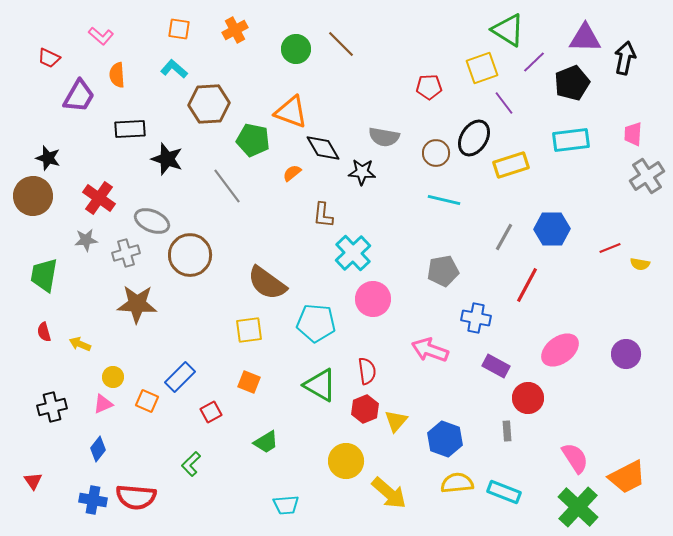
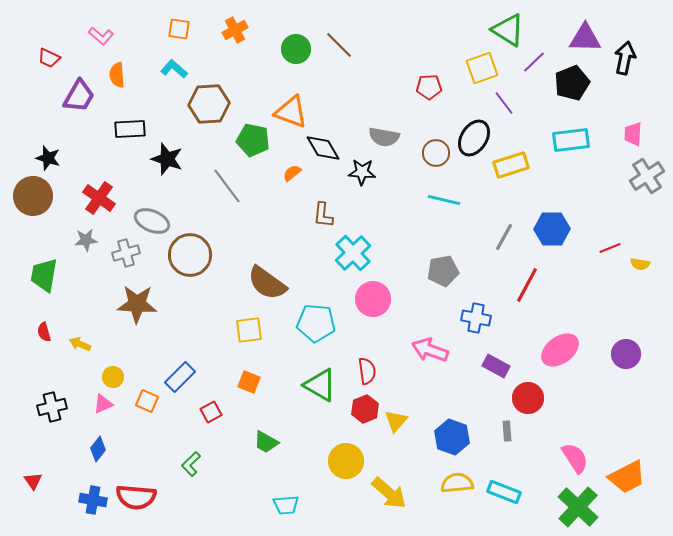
brown line at (341, 44): moved 2 px left, 1 px down
blue hexagon at (445, 439): moved 7 px right, 2 px up
green trapezoid at (266, 442): rotated 60 degrees clockwise
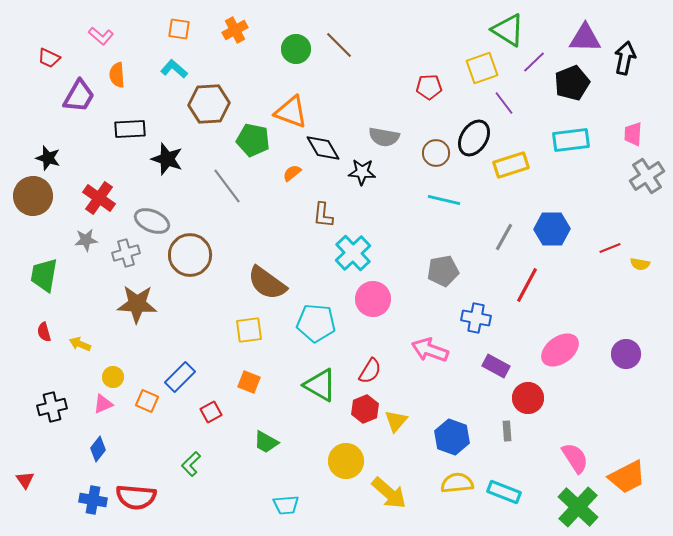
red semicircle at (367, 371): moved 3 px right; rotated 40 degrees clockwise
red triangle at (33, 481): moved 8 px left, 1 px up
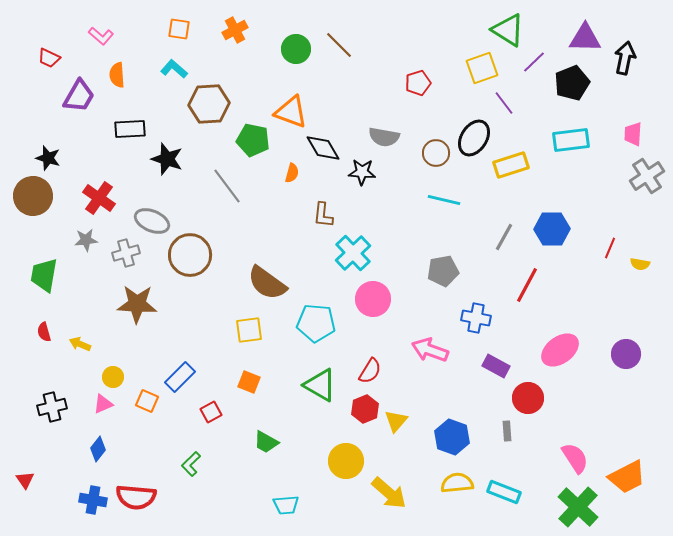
red pentagon at (429, 87): moved 11 px left, 4 px up; rotated 15 degrees counterclockwise
orange semicircle at (292, 173): rotated 144 degrees clockwise
red line at (610, 248): rotated 45 degrees counterclockwise
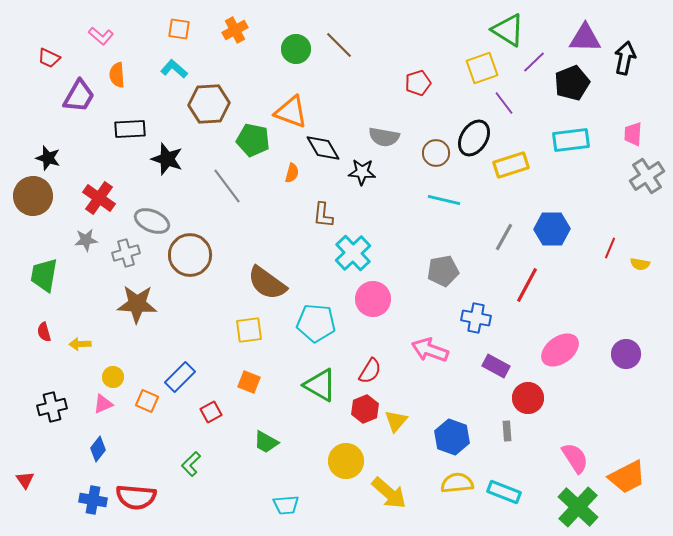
yellow arrow at (80, 344): rotated 25 degrees counterclockwise
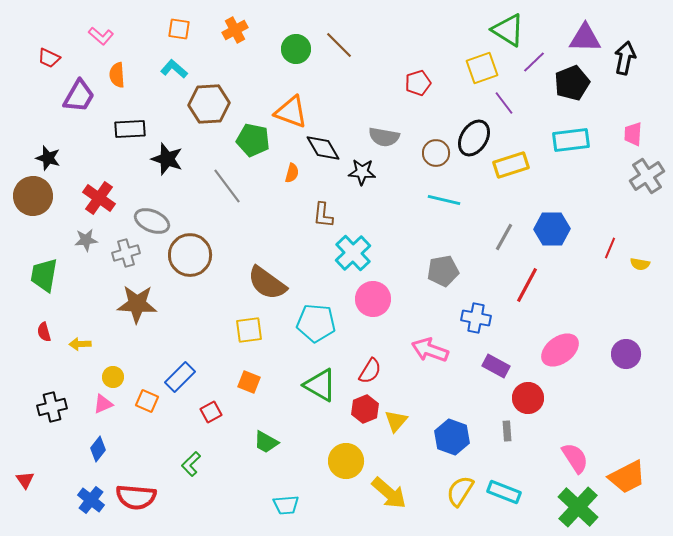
yellow semicircle at (457, 483): moved 3 px right, 8 px down; rotated 52 degrees counterclockwise
blue cross at (93, 500): moved 2 px left; rotated 28 degrees clockwise
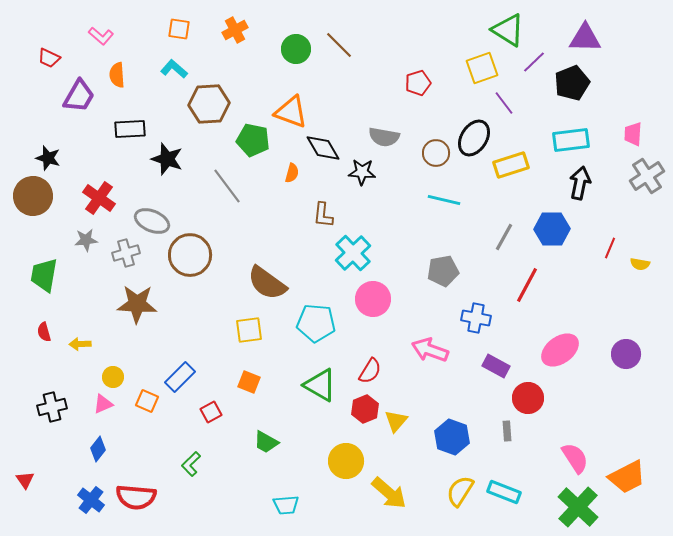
black arrow at (625, 58): moved 45 px left, 125 px down
